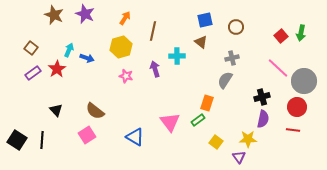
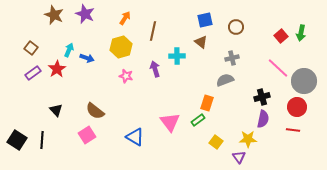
gray semicircle: rotated 36 degrees clockwise
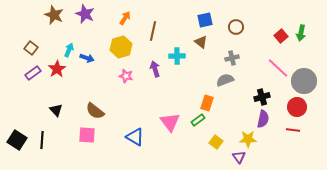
pink square: rotated 36 degrees clockwise
